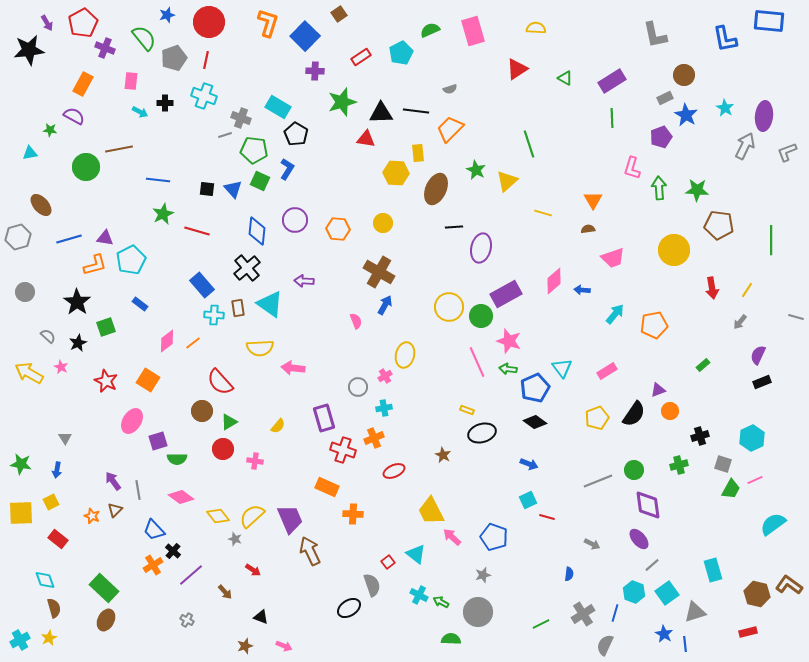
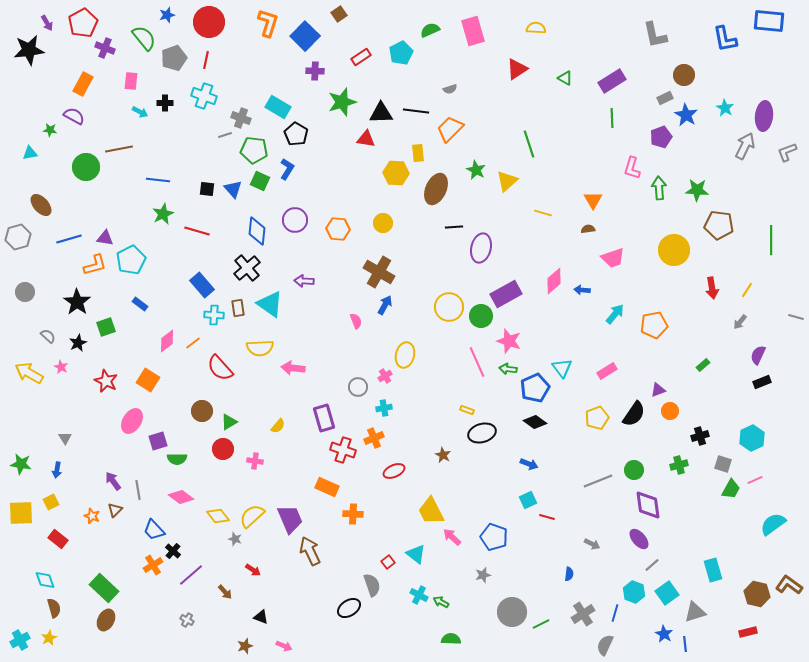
red semicircle at (220, 382): moved 14 px up
gray circle at (478, 612): moved 34 px right
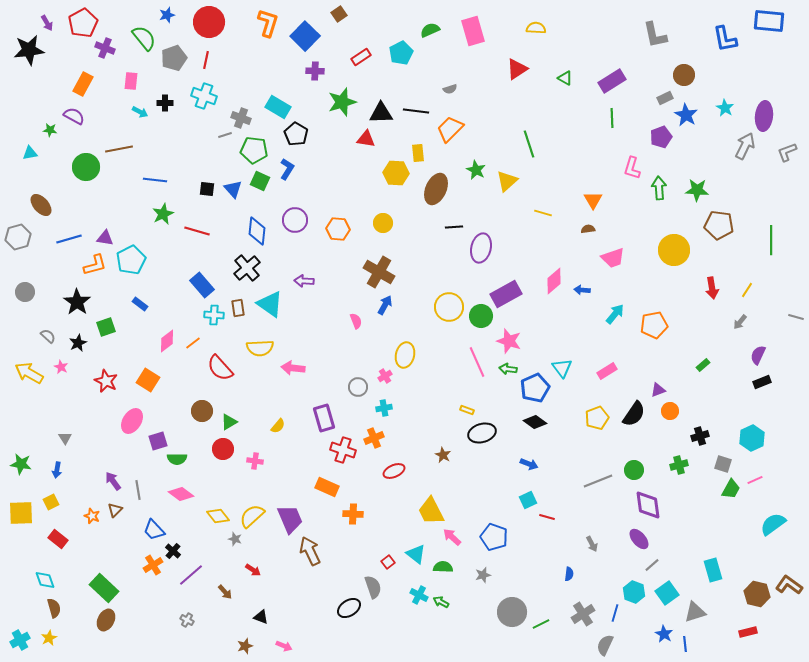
blue line at (158, 180): moved 3 px left
pink diamond at (181, 497): moved 3 px up
gray arrow at (592, 544): rotated 35 degrees clockwise
gray semicircle at (372, 585): moved 1 px right, 2 px down
green semicircle at (451, 639): moved 8 px left, 72 px up
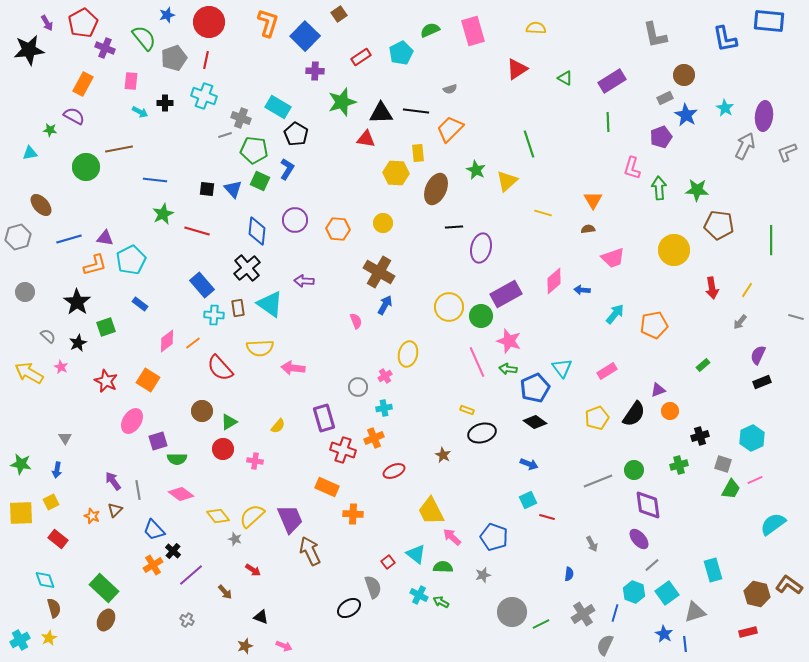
green line at (612, 118): moved 4 px left, 4 px down
yellow ellipse at (405, 355): moved 3 px right, 1 px up
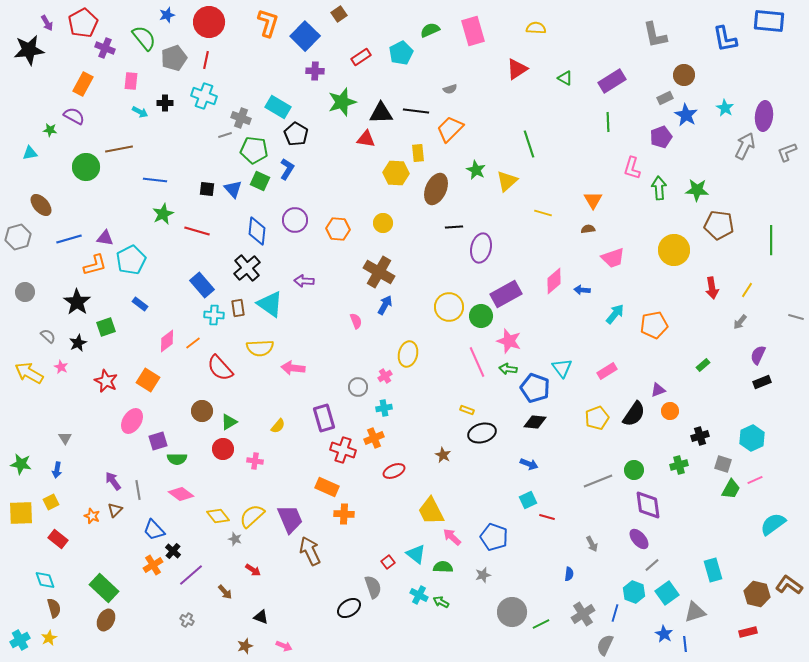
blue pentagon at (535, 388): rotated 28 degrees counterclockwise
black diamond at (535, 422): rotated 30 degrees counterclockwise
orange cross at (353, 514): moved 9 px left
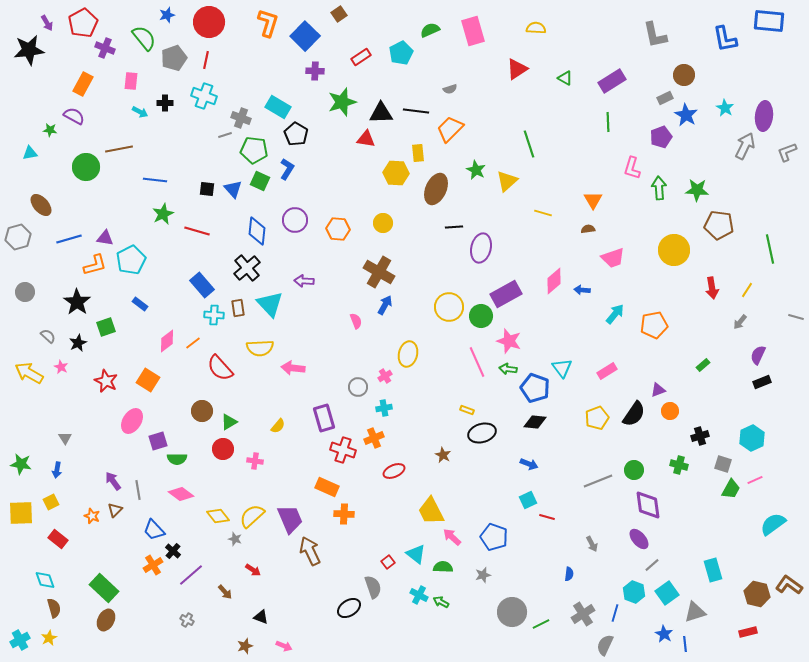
green line at (771, 240): moved 1 px left, 9 px down; rotated 12 degrees counterclockwise
cyan triangle at (270, 304): rotated 12 degrees clockwise
green cross at (679, 465): rotated 30 degrees clockwise
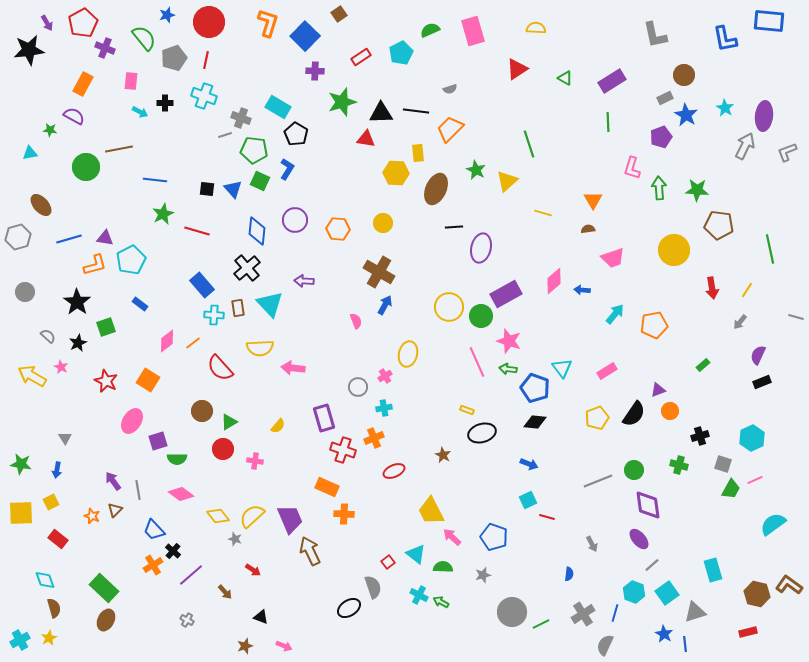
yellow arrow at (29, 373): moved 3 px right, 3 px down
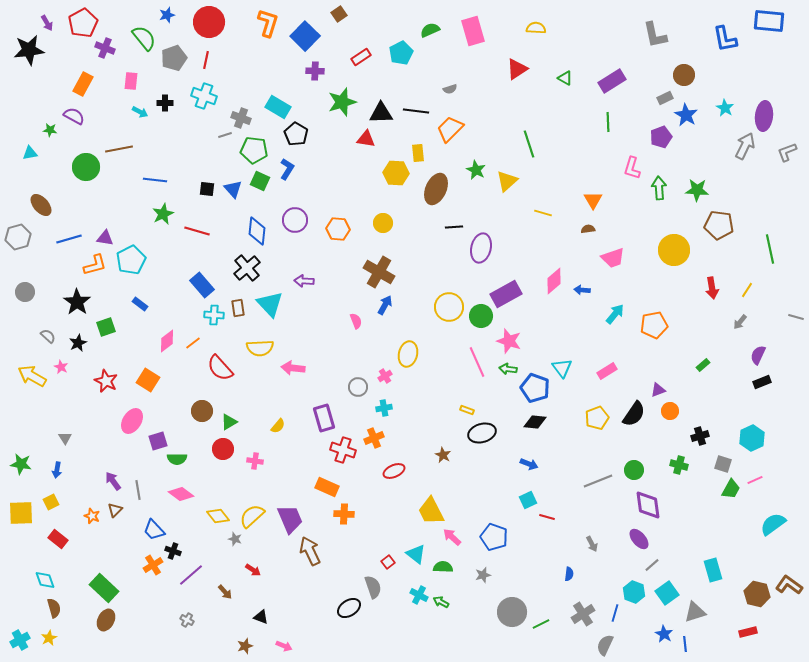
black cross at (173, 551): rotated 21 degrees counterclockwise
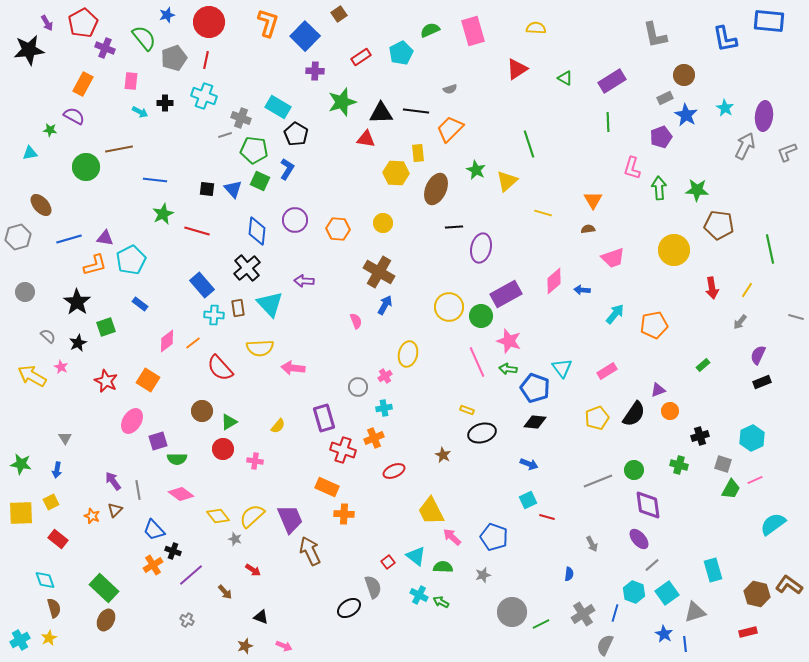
cyan triangle at (416, 554): moved 2 px down
